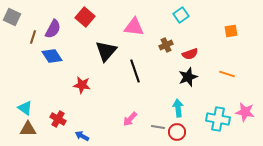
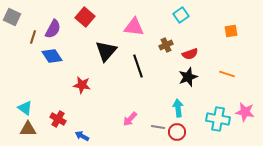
black line: moved 3 px right, 5 px up
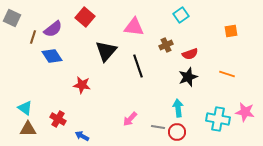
gray square: moved 1 px down
purple semicircle: rotated 24 degrees clockwise
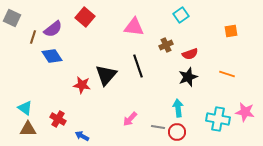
black triangle: moved 24 px down
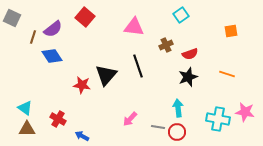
brown triangle: moved 1 px left
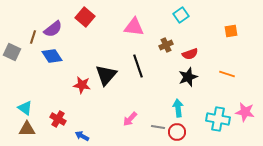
gray square: moved 34 px down
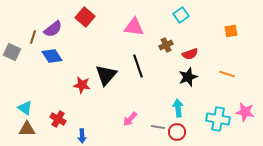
blue arrow: rotated 120 degrees counterclockwise
